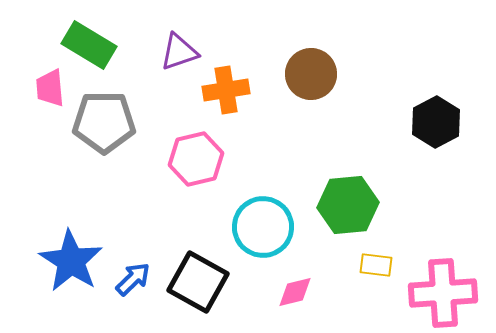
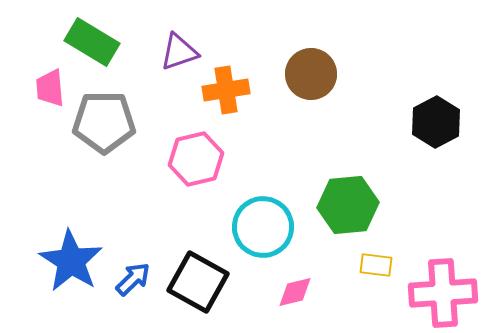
green rectangle: moved 3 px right, 3 px up
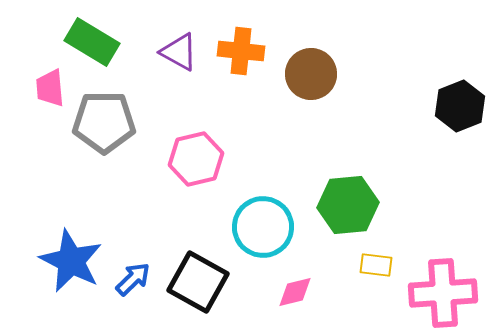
purple triangle: rotated 48 degrees clockwise
orange cross: moved 15 px right, 39 px up; rotated 15 degrees clockwise
black hexagon: moved 24 px right, 16 px up; rotated 6 degrees clockwise
blue star: rotated 6 degrees counterclockwise
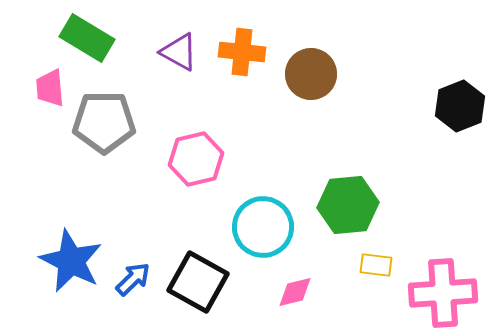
green rectangle: moved 5 px left, 4 px up
orange cross: moved 1 px right, 1 px down
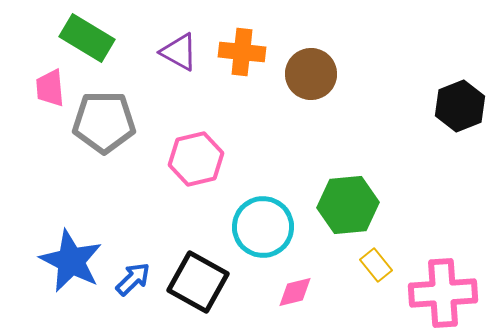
yellow rectangle: rotated 44 degrees clockwise
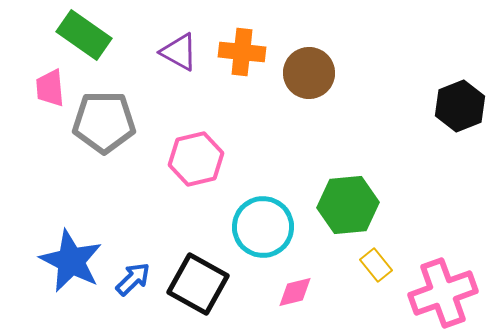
green rectangle: moved 3 px left, 3 px up; rotated 4 degrees clockwise
brown circle: moved 2 px left, 1 px up
black square: moved 2 px down
pink cross: rotated 16 degrees counterclockwise
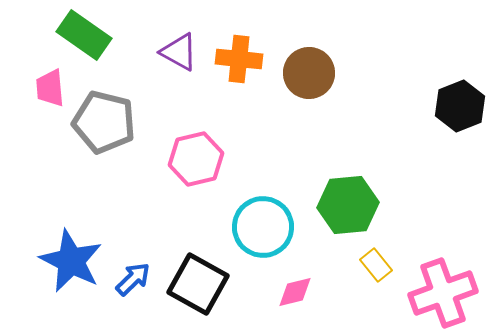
orange cross: moved 3 px left, 7 px down
gray pentagon: rotated 14 degrees clockwise
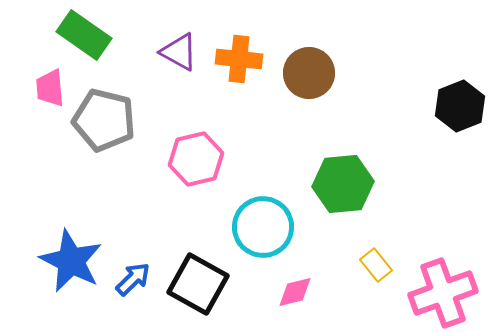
gray pentagon: moved 2 px up
green hexagon: moved 5 px left, 21 px up
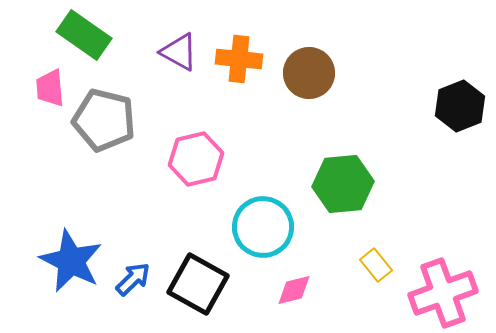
pink diamond: moved 1 px left, 2 px up
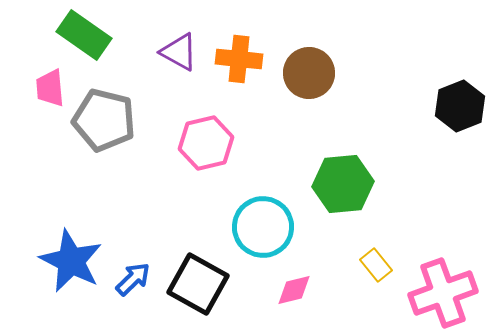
pink hexagon: moved 10 px right, 16 px up
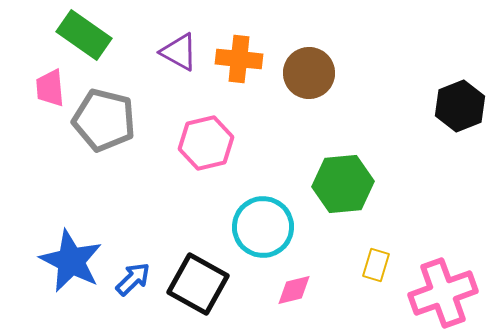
yellow rectangle: rotated 56 degrees clockwise
